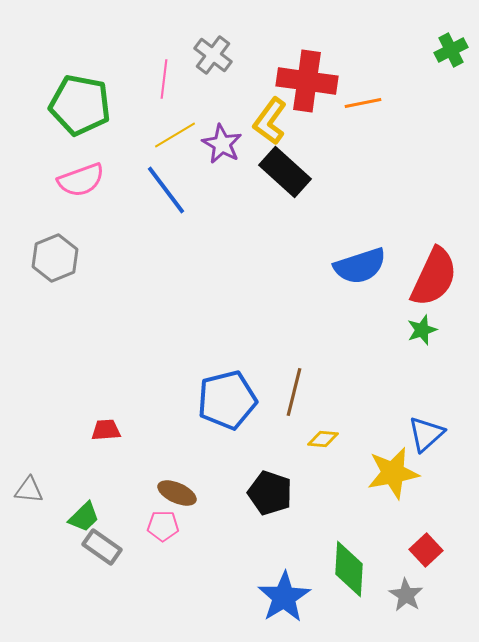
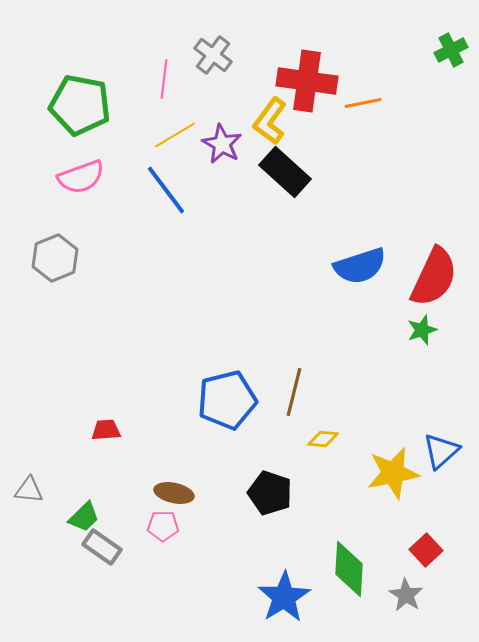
pink semicircle: moved 3 px up
blue triangle: moved 15 px right, 17 px down
brown ellipse: moved 3 px left; rotated 12 degrees counterclockwise
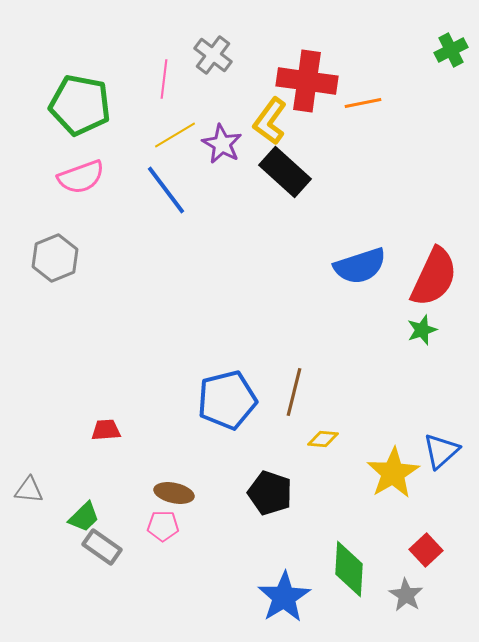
yellow star: rotated 20 degrees counterclockwise
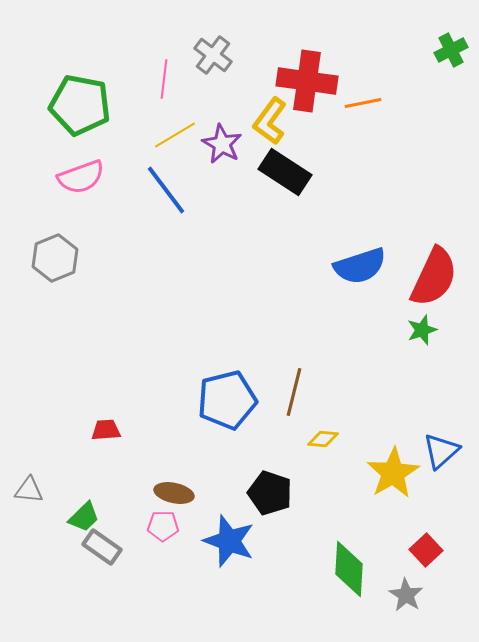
black rectangle: rotated 9 degrees counterclockwise
blue star: moved 55 px left, 56 px up; rotated 20 degrees counterclockwise
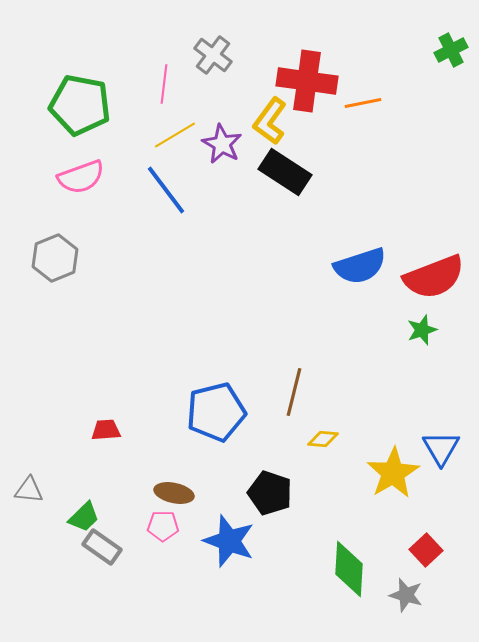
pink line: moved 5 px down
red semicircle: rotated 44 degrees clockwise
blue pentagon: moved 11 px left, 12 px down
blue triangle: moved 3 px up; rotated 18 degrees counterclockwise
gray star: rotated 16 degrees counterclockwise
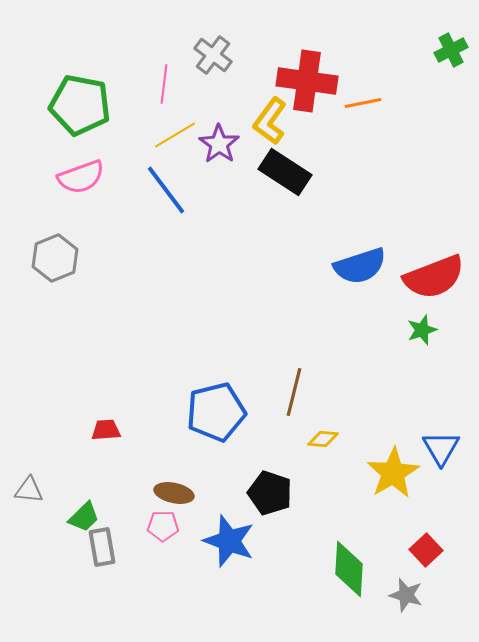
purple star: moved 3 px left; rotated 6 degrees clockwise
gray rectangle: rotated 45 degrees clockwise
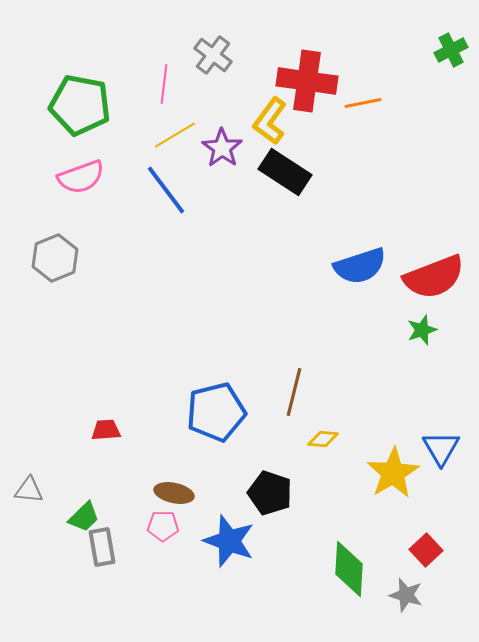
purple star: moved 3 px right, 4 px down
